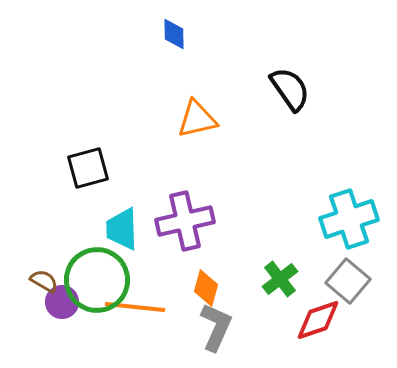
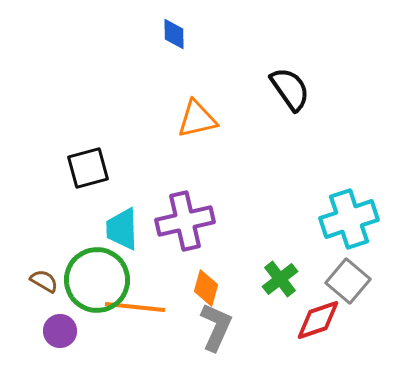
purple circle: moved 2 px left, 29 px down
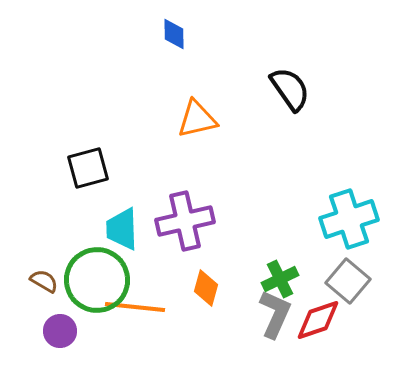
green cross: rotated 12 degrees clockwise
gray L-shape: moved 59 px right, 13 px up
